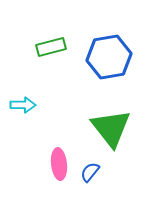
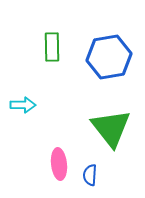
green rectangle: moved 1 px right; rotated 76 degrees counterclockwise
blue semicircle: moved 3 px down; rotated 35 degrees counterclockwise
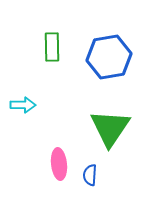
green triangle: moved 1 px left; rotated 12 degrees clockwise
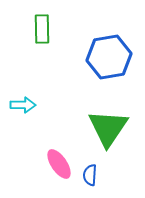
green rectangle: moved 10 px left, 18 px up
green triangle: moved 2 px left
pink ellipse: rotated 28 degrees counterclockwise
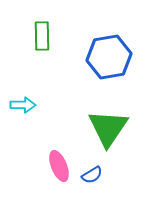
green rectangle: moved 7 px down
pink ellipse: moved 2 px down; rotated 12 degrees clockwise
blue semicircle: moved 2 px right; rotated 125 degrees counterclockwise
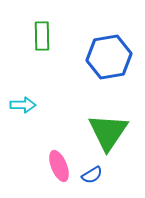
green triangle: moved 4 px down
